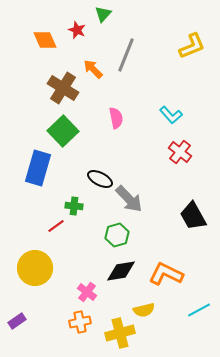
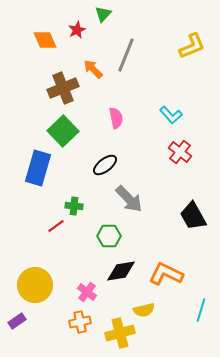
red star: rotated 24 degrees clockwise
brown cross: rotated 36 degrees clockwise
black ellipse: moved 5 px right, 14 px up; rotated 65 degrees counterclockwise
green hexagon: moved 8 px left, 1 px down; rotated 15 degrees clockwise
yellow circle: moved 17 px down
cyan line: moved 2 px right; rotated 45 degrees counterclockwise
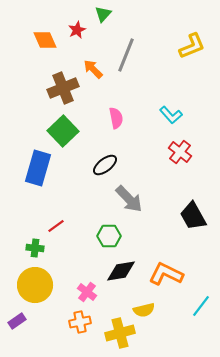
green cross: moved 39 px left, 42 px down
cyan line: moved 4 px up; rotated 20 degrees clockwise
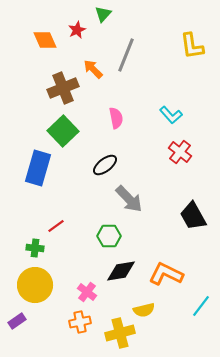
yellow L-shape: rotated 104 degrees clockwise
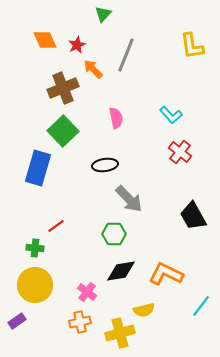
red star: moved 15 px down
black ellipse: rotated 30 degrees clockwise
green hexagon: moved 5 px right, 2 px up
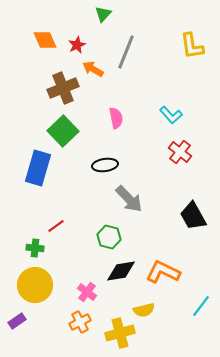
gray line: moved 3 px up
orange arrow: rotated 15 degrees counterclockwise
green hexagon: moved 5 px left, 3 px down; rotated 15 degrees clockwise
orange L-shape: moved 3 px left, 2 px up
orange cross: rotated 15 degrees counterclockwise
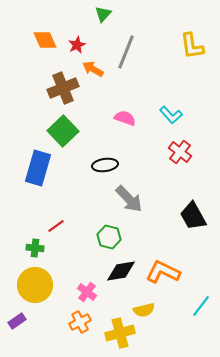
pink semicircle: moved 9 px right; rotated 60 degrees counterclockwise
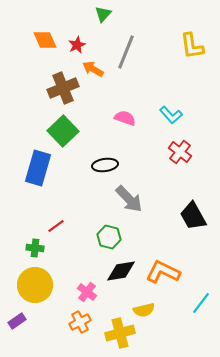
cyan line: moved 3 px up
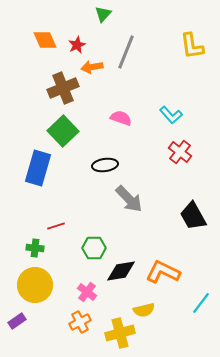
orange arrow: moved 1 px left, 2 px up; rotated 40 degrees counterclockwise
pink semicircle: moved 4 px left
red line: rotated 18 degrees clockwise
green hexagon: moved 15 px left, 11 px down; rotated 15 degrees counterclockwise
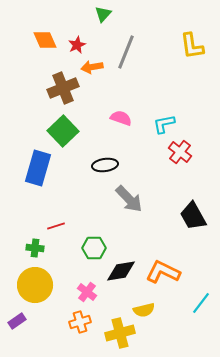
cyan L-shape: moved 7 px left, 9 px down; rotated 120 degrees clockwise
orange cross: rotated 10 degrees clockwise
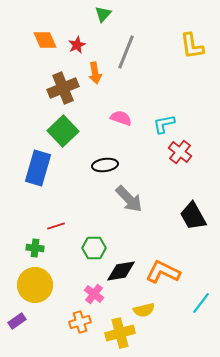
orange arrow: moved 3 px right, 6 px down; rotated 90 degrees counterclockwise
pink cross: moved 7 px right, 2 px down
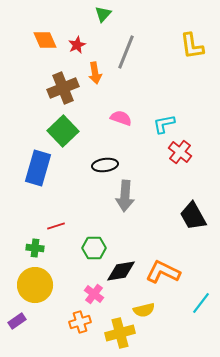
gray arrow: moved 4 px left, 3 px up; rotated 48 degrees clockwise
